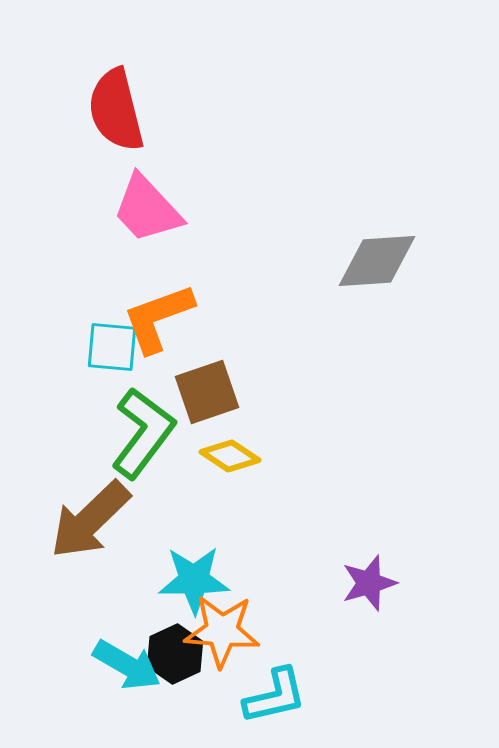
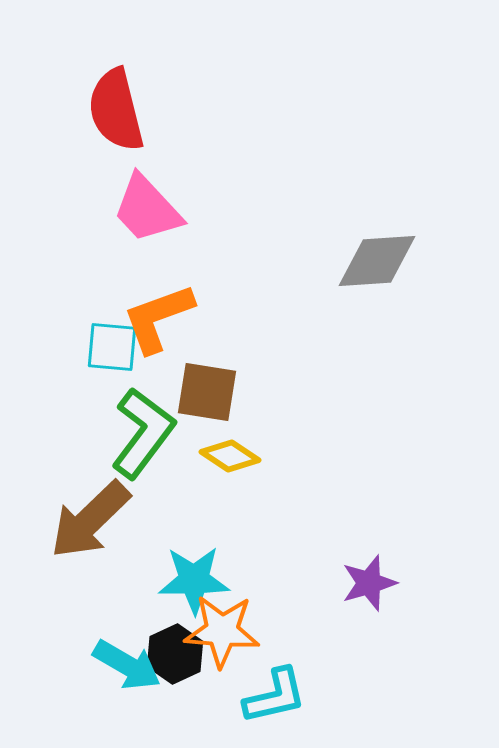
brown square: rotated 28 degrees clockwise
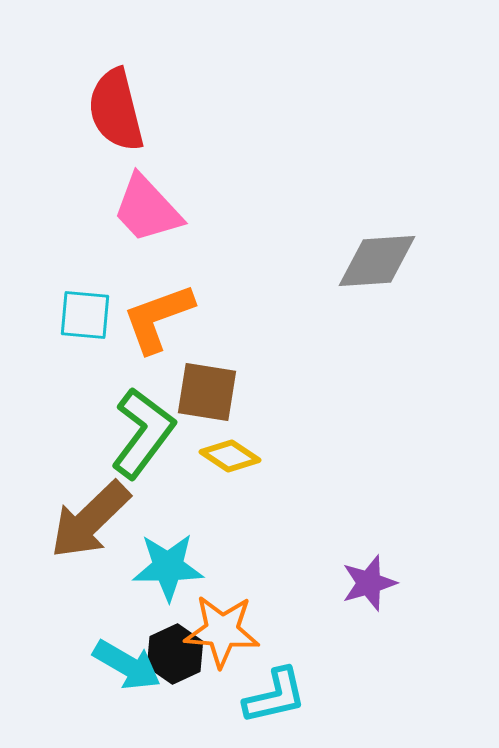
cyan square: moved 27 px left, 32 px up
cyan star: moved 26 px left, 13 px up
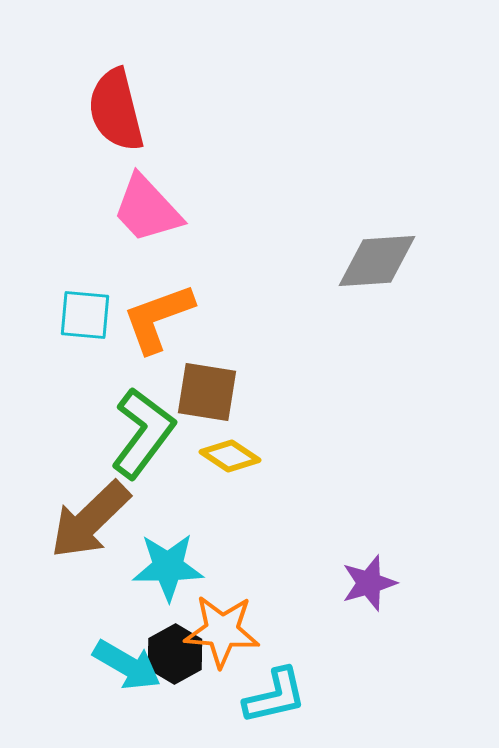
black hexagon: rotated 4 degrees counterclockwise
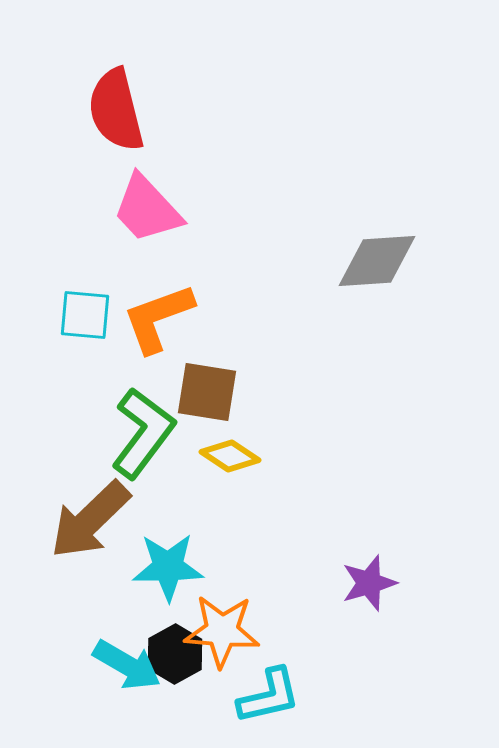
cyan L-shape: moved 6 px left
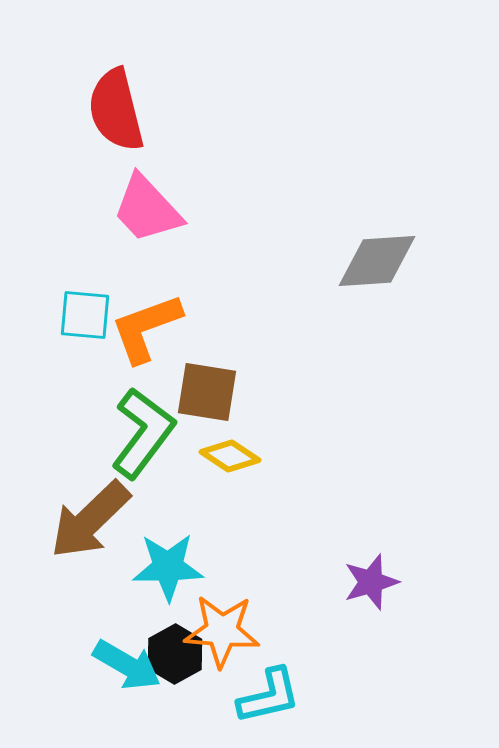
orange L-shape: moved 12 px left, 10 px down
purple star: moved 2 px right, 1 px up
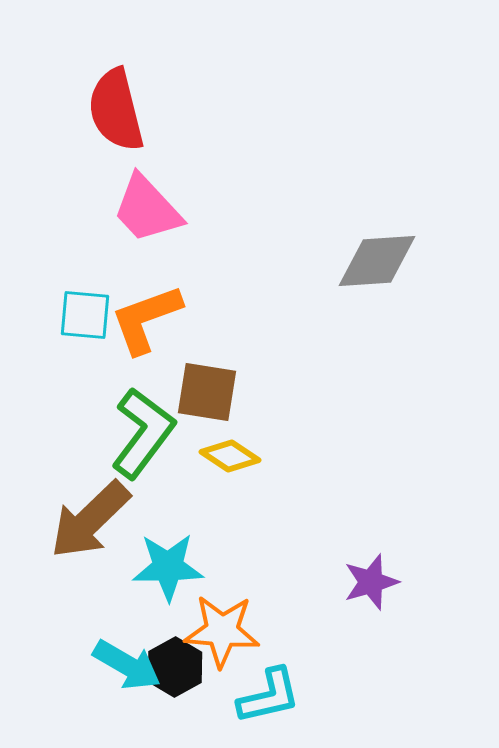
orange L-shape: moved 9 px up
black hexagon: moved 13 px down
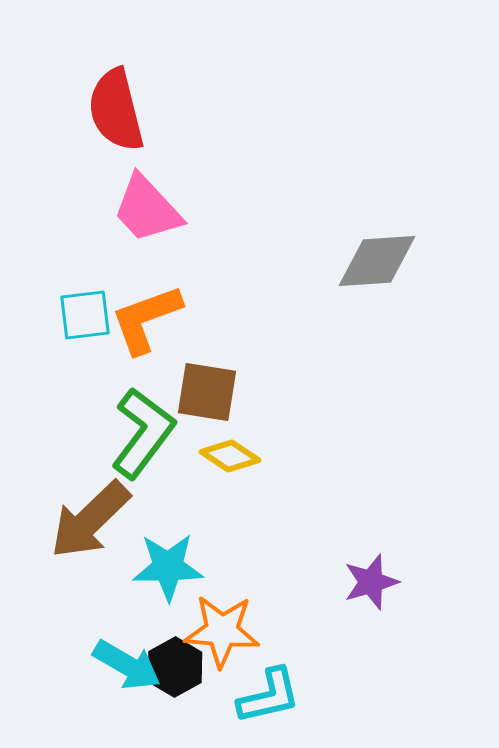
cyan square: rotated 12 degrees counterclockwise
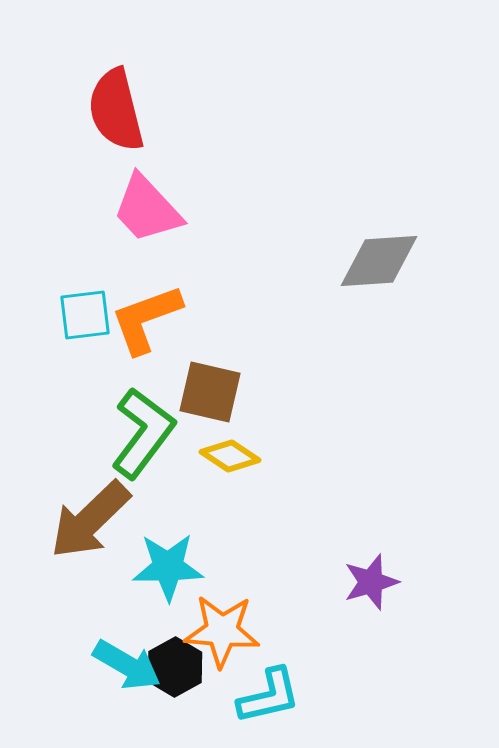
gray diamond: moved 2 px right
brown square: moved 3 px right; rotated 4 degrees clockwise
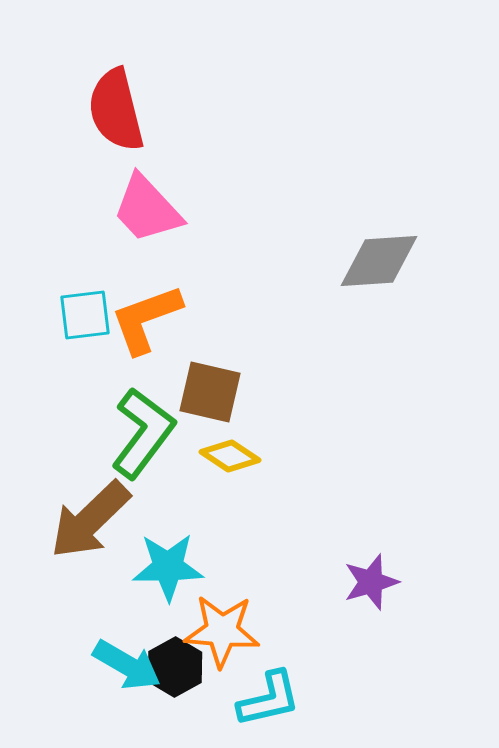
cyan L-shape: moved 3 px down
